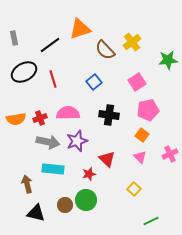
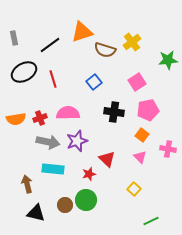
orange triangle: moved 2 px right, 3 px down
brown semicircle: rotated 30 degrees counterclockwise
black cross: moved 5 px right, 3 px up
pink cross: moved 2 px left, 5 px up; rotated 35 degrees clockwise
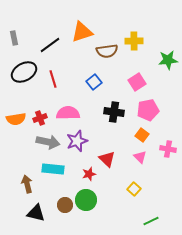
yellow cross: moved 2 px right, 1 px up; rotated 36 degrees clockwise
brown semicircle: moved 2 px right, 1 px down; rotated 25 degrees counterclockwise
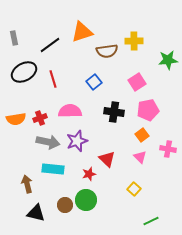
pink semicircle: moved 2 px right, 2 px up
orange square: rotated 16 degrees clockwise
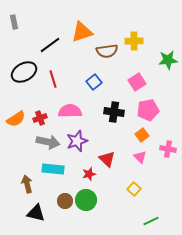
gray rectangle: moved 16 px up
orange semicircle: rotated 24 degrees counterclockwise
brown circle: moved 4 px up
